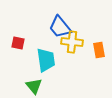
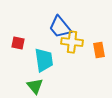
cyan trapezoid: moved 2 px left
green triangle: moved 1 px right
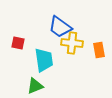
blue trapezoid: rotated 15 degrees counterclockwise
yellow cross: moved 1 px down
green triangle: rotated 48 degrees clockwise
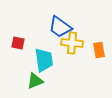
green triangle: moved 5 px up
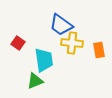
blue trapezoid: moved 1 px right, 2 px up
red square: rotated 24 degrees clockwise
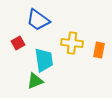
blue trapezoid: moved 23 px left, 5 px up
red square: rotated 24 degrees clockwise
orange rectangle: rotated 21 degrees clockwise
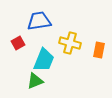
blue trapezoid: moved 1 px right, 1 px down; rotated 135 degrees clockwise
yellow cross: moved 2 px left; rotated 10 degrees clockwise
cyan trapezoid: rotated 30 degrees clockwise
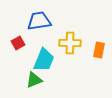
yellow cross: rotated 15 degrees counterclockwise
green triangle: moved 1 px left, 1 px up
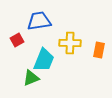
red square: moved 1 px left, 3 px up
green triangle: moved 3 px left, 2 px up
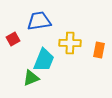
red square: moved 4 px left, 1 px up
